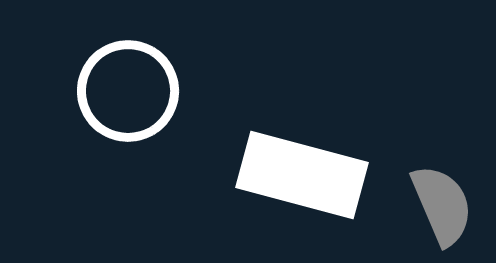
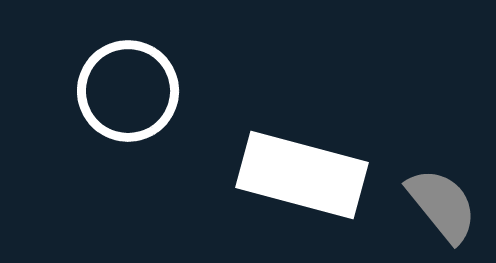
gray semicircle: rotated 16 degrees counterclockwise
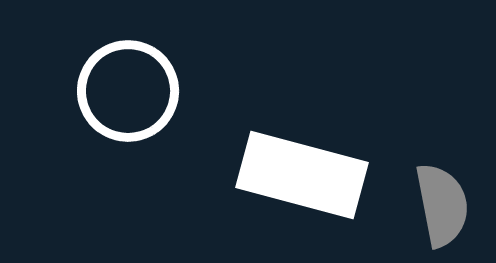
gray semicircle: rotated 28 degrees clockwise
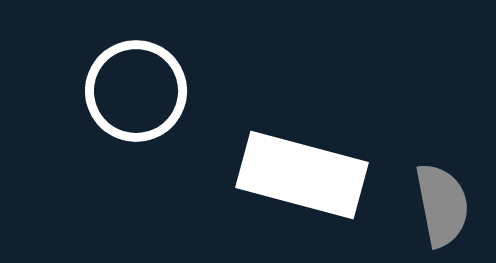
white circle: moved 8 px right
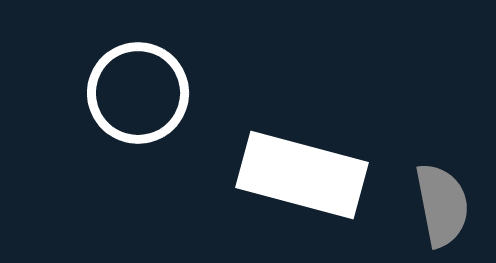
white circle: moved 2 px right, 2 px down
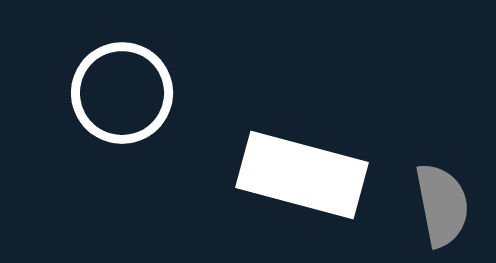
white circle: moved 16 px left
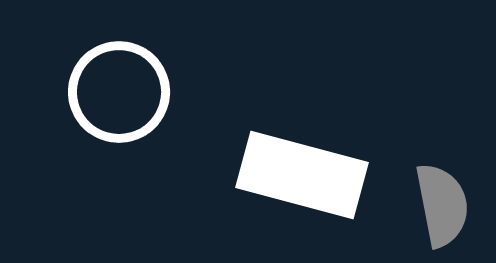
white circle: moved 3 px left, 1 px up
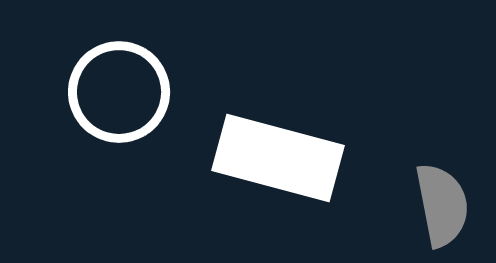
white rectangle: moved 24 px left, 17 px up
